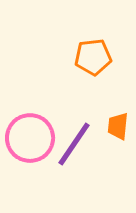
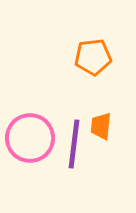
orange trapezoid: moved 17 px left
purple line: rotated 27 degrees counterclockwise
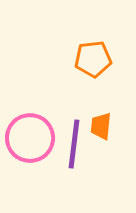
orange pentagon: moved 2 px down
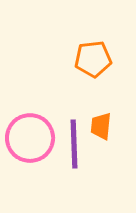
purple line: rotated 9 degrees counterclockwise
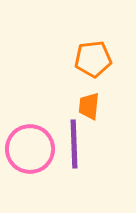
orange trapezoid: moved 12 px left, 20 px up
pink circle: moved 11 px down
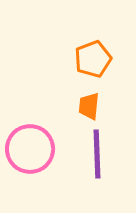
orange pentagon: rotated 15 degrees counterclockwise
purple line: moved 23 px right, 10 px down
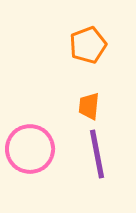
orange pentagon: moved 5 px left, 14 px up
purple line: rotated 9 degrees counterclockwise
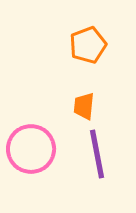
orange trapezoid: moved 5 px left
pink circle: moved 1 px right
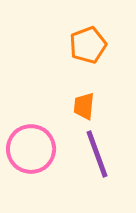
purple line: rotated 9 degrees counterclockwise
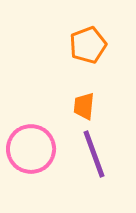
purple line: moved 3 px left
